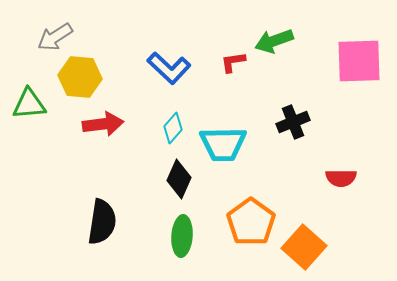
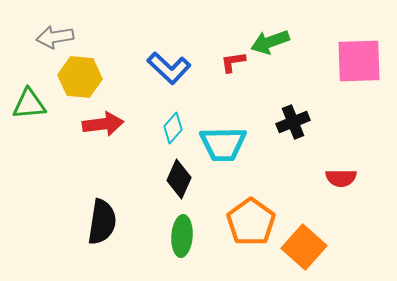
gray arrow: rotated 24 degrees clockwise
green arrow: moved 4 px left, 1 px down
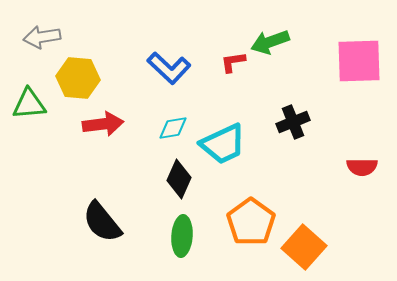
gray arrow: moved 13 px left
yellow hexagon: moved 2 px left, 1 px down
cyan diamond: rotated 40 degrees clockwise
cyan trapezoid: rotated 24 degrees counterclockwise
red semicircle: moved 21 px right, 11 px up
black semicircle: rotated 132 degrees clockwise
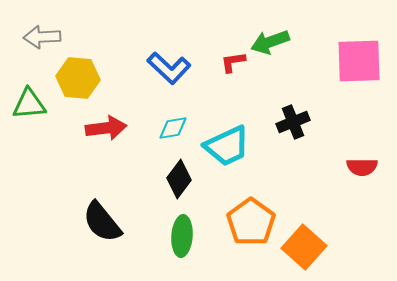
gray arrow: rotated 6 degrees clockwise
red arrow: moved 3 px right, 4 px down
cyan trapezoid: moved 4 px right, 2 px down
black diamond: rotated 12 degrees clockwise
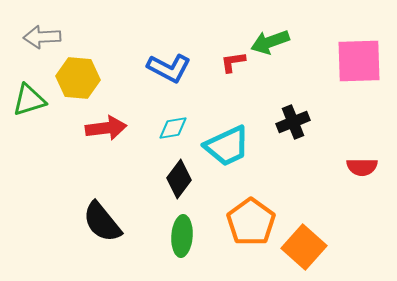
blue L-shape: rotated 15 degrees counterclockwise
green triangle: moved 4 px up; rotated 12 degrees counterclockwise
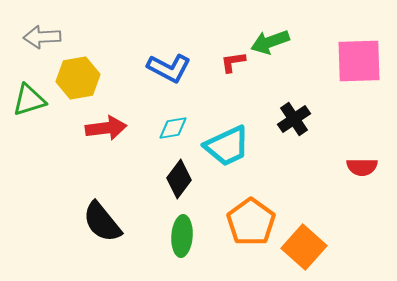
yellow hexagon: rotated 15 degrees counterclockwise
black cross: moved 1 px right, 3 px up; rotated 12 degrees counterclockwise
